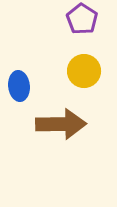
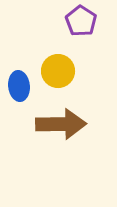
purple pentagon: moved 1 px left, 2 px down
yellow circle: moved 26 px left
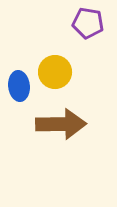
purple pentagon: moved 7 px right, 2 px down; rotated 24 degrees counterclockwise
yellow circle: moved 3 px left, 1 px down
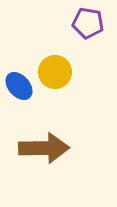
blue ellipse: rotated 36 degrees counterclockwise
brown arrow: moved 17 px left, 24 px down
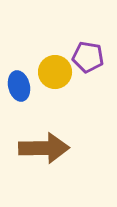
purple pentagon: moved 34 px down
blue ellipse: rotated 28 degrees clockwise
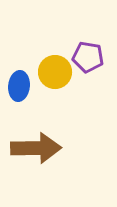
blue ellipse: rotated 20 degrees clockwise
brown arrow: moved 8 px left
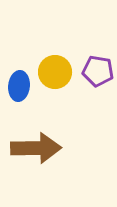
purple pentagon: moved 10 px right, 14 px down
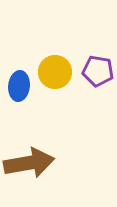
brown arrow: moved 7 px left, 15 px down; rotated 9 degrees counterclockwise
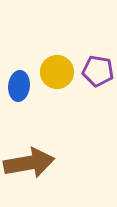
yellow circle: moved 2 px right
